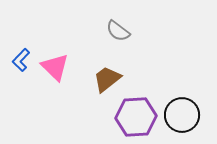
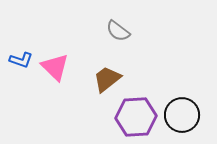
blue L-shape: rotated 115 degrees counterclockwise
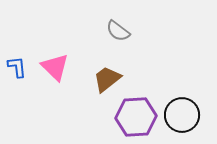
blue L-shape: moved 4 px left, 7 px down; rotated 115 degrees counterclockwise
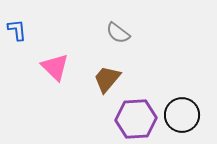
gray semicircle: moved 2 px down
blue L-shape: moved 37 px up
brown trapezoid: rotated 12 degrees counterclockwise
purple hexagon: moved 2 px down
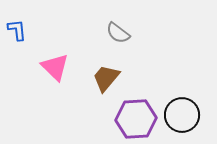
brown trapezoid: moved 1 px left, 1 px up
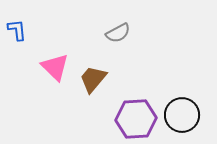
gray semicircle: rotated 65 degrees counterclockwise
brown trapezoid: moved 13 px left, 1 px down
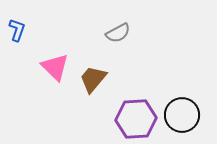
blue L-shape: rotated 25 degrees clockwise
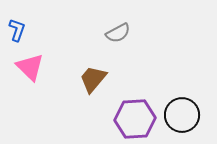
pink triangle: moved 25 px left
purple hexagon: moved 1 px left
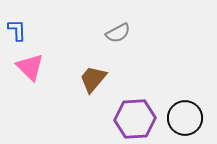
blue L-shape: rotated 20 degrees counterclockwise
black circle: moved 3 px right, 3 px down
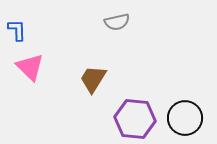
gray semicircle: moved 1 px left, 11 px up; rotated 15 degrees clockwise
brown trapezoid: rotated 8 degrees counterclockwise
purple hexagon: rotated 9 degrees clockwise
